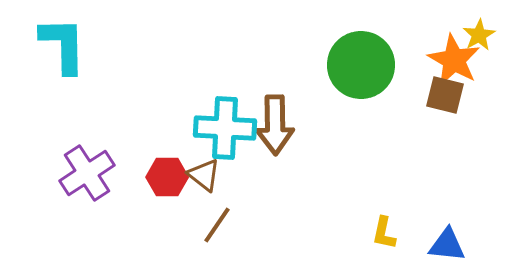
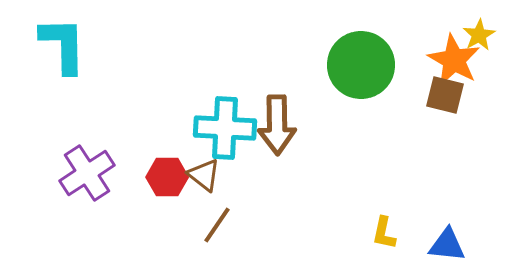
brown arrow: moved 2 px right
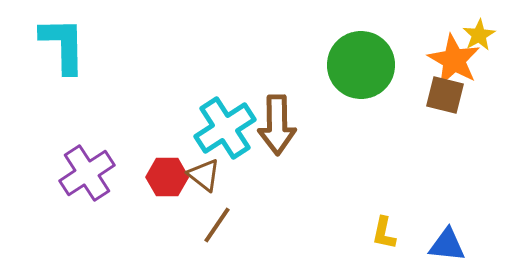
cyan cross: rotated 36 degrees counterclockwise
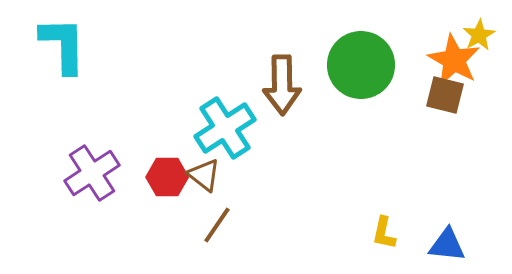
brown arrow: moved 5 px right, 40 px up
purple cross: moved 5 px right
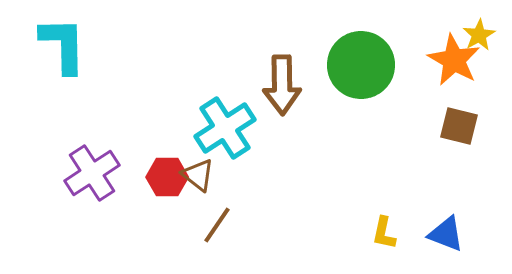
brown square: moved 14 px right, 31 px down
brown triangle: moved 6 px left
blue triangle: moved 1 px left, 11 px up; rotated 15 degrees clockwise
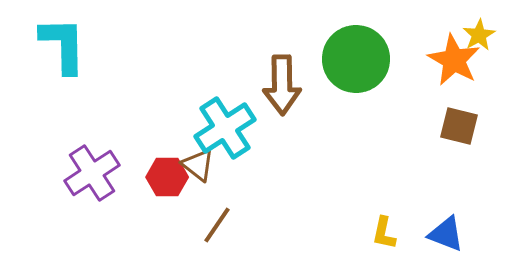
green circle: moved 5 px left, 6 px up
brown triangle: moved 10 px up
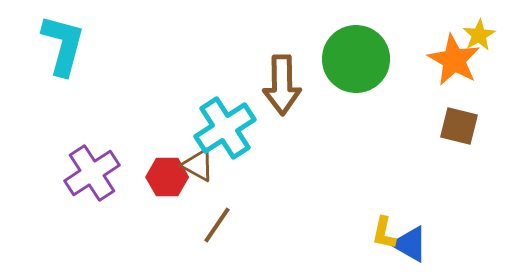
cyan L-shape: rotated 16 degrees clockwise
brown triangle: rotated 9 degrees counterclockwise
blue triangle: moved 36 px left, 10 px down; rotated 9 degrees clockwise
